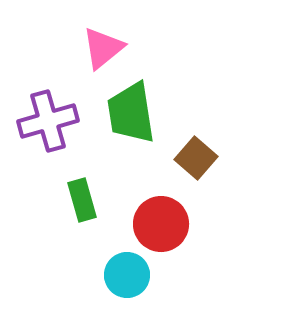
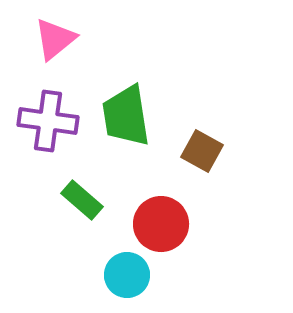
pink triangle: moved 48 px left, 9 px up
green trapezoid: moved 5 px left, 3 px down
purple cross: rotated 24 degrees clockwise
brown square: moved 6 px right, 7 px up; rotated 12 degrees counterclockwise
green rectangle: rotated 33 degrees counterclockwise
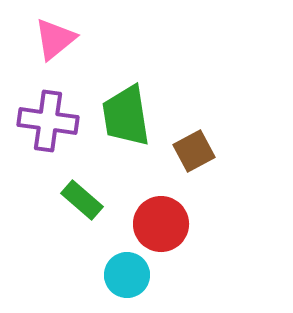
brown square: moved 8 px left; rotated 33 degrees clockwise
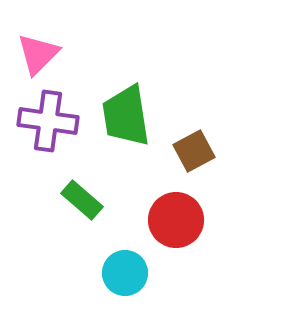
pink triangle: moved 17 px left, 15 px down; rotated 6 degrees counterclockwise
red circle: moved 15 px right, 4 px up
cyan circle: moved 2 px left, 2 px up
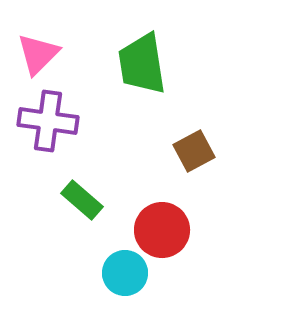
green trapezoid: moved 16 px right, 52 px up
red circle: moved 14 px left, 10 px down
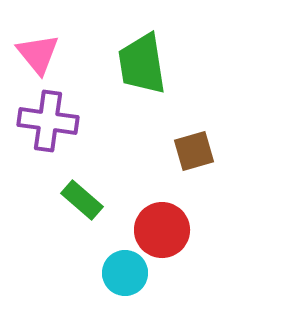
pink triangle: rotated 24 degrees counterclockwise
brown square: rotated 12 degrees clockwise
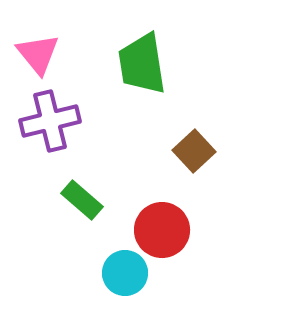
purple cross: moved 2 px right; rotated 22 degrees counterclockwise
brown square: rotated 27 degrees counterclockwise
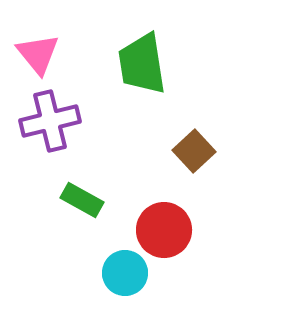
green rectangle: rotated 12 degrees counterclockwise
red circle: moved 2 px right
